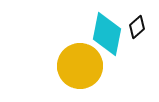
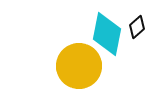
yellow circle: moved 1 px left
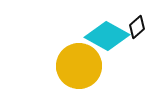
cyan diamond: moved 2 px down; rotated 72 degrees counterclockwise
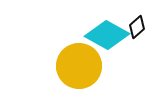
cyan diamond: moved 1 px up
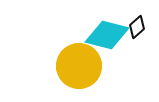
cyan diamond: rotated 15 degrees counterclockwise
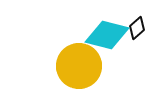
black diamond: moved 1 px down
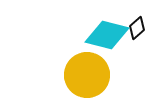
yellow circle: moved 8 px right, 9 px down
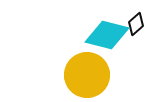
black diamond: moved 1 px left, 4 px up
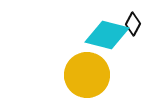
black diamond: moved 3 px left; rotated 20 degrees counterclockwise
